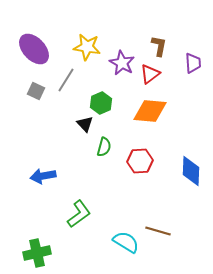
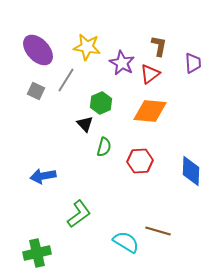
purple ellipse: moved 4 px right, 1 px down
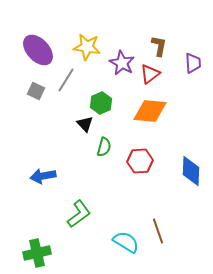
brown line: rotated 55 degrees clockwise
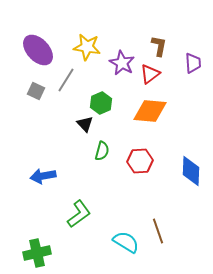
green semicircle: moved 2 px left, 4 px down
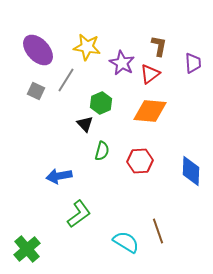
blue arrow: moved 16 px right
green cross: moved 10 px left, 4 px up; rotated 28 degrees counterclockwise
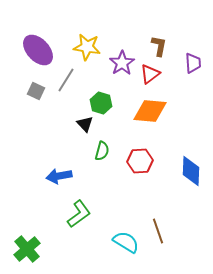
purple star: rotated 10 degrees clockwise
green hexagon: rotated 20 degrees counterclockwise
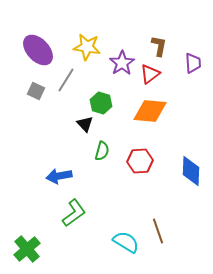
green L-shape: moved 5 px left, 1 px up
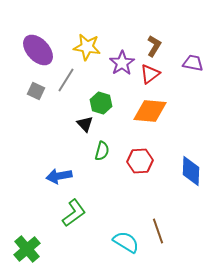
brown L-shape: moved 5 px left; rotated 20 degrees clockwise
purple trapezoid: rotated 75 degrees counterclockwise
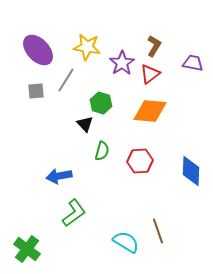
gray square: rotated 30 degrees counterclockwise
green cross: rotated 12 degrees counterclockwise
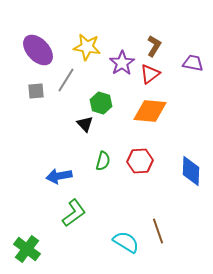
green semicircle: moved 1 px right, 10 px down
